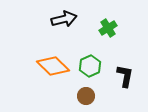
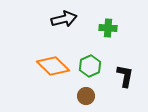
green cross: rotated 36 degrees clockwise
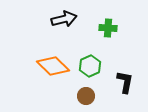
black L-shape: moved 6 px down
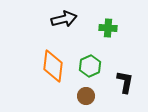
orange diamond: rotated 52 degrees clockwise
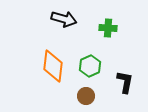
black arrow: rotated 30 degrees clockwise
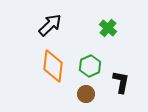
black arrow: moved 14 px left, 6 px down; rotated 60 degrees counterclockwise
green cross: rotated 36 degrees clockwise
black L-shape: moved 4 px left
brown circle: moved 2 px up
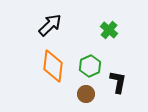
green cross: moved 1 px right, 2 px down
black L-shape: moved 3 px left
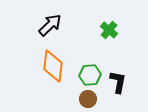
green hexagon: moved 9 px down; rotated 20 degrees clockwise
brown circle: moved 2 px right, 5 px down
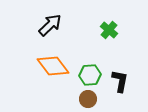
orange diamond: rotated 44 degrees counterclockwise
black L-shape: moved 2 px right, 1 px up
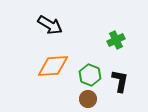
black arrow: rotated 75 degrees clockwise
green cross: moved 7 px right, 10 px down; rotated 24 degrees clockwise
orange diamond: rotated 56 degrees counterclockwise
green hexagon: rotated 25 degrees clockwise
